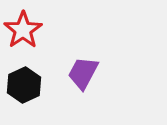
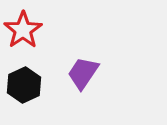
purple trapezoid: rotated 6 degrees clockwise
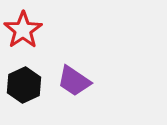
purple trapezoid: moved 9 px left, 8 px down; rotated 90 degrees counterclockwise
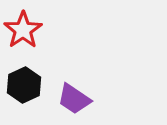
purple trapezoid: moved 18 px down
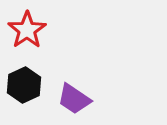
red star: moved 4 px right
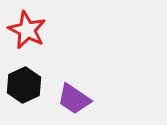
red star: rotated 12 degrees counterclockwise
